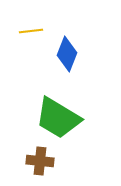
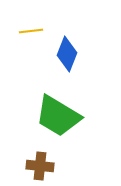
green trapezoid: moved 2 px up
brown cross: moved 5 px down
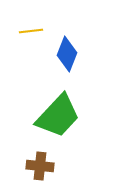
green trapezoid: rotated 78 degrees counterclockwise
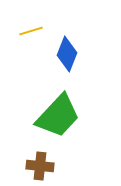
yellow line: rotated 10 degrees counterclockwise
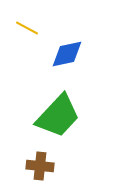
yellow line: moved 4 px left, 3 px up; rotated 45 degrees clockwise
blue diamond: rotated 56 degrees clockwise
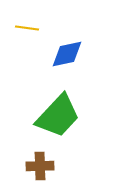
yellow line: rotated 20 degrees counterclockwise
brown cross: rotated 8 degrees counterclockwise
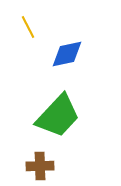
yellow line: moved 1 px right, 1 px up; rotated 55 degrees clockwise
